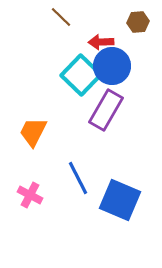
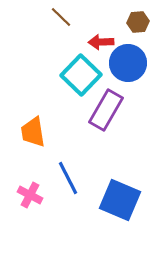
blue circle: moved 16 px right, 3 px up
orange trapezoid: rotated 36 degrees counterclockwise
blue line: moved 10 px left
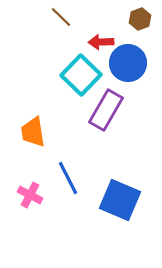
brown hexagon: moved 2 px right, 3 px up; rotated 15 degrees counterclockwise
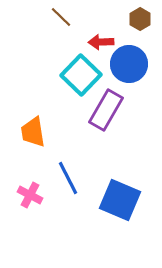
brown hexagon: rotated 10 degrees counterclockwise
blue circle: moved 1 px right, 1 px down
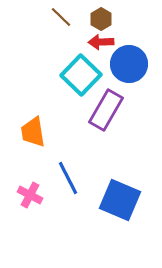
brown hexagon: moved 39 px left
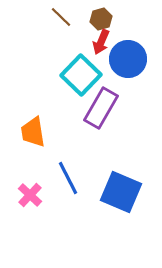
brown hexagon: rotated 15 degrees clockwise
red arrow: rotated 65 degrees counterclockwise
blue circle: moved 1 px left, 5 px up
purple rectangle: moved 5 px left, 2 px up
pink cross: rotated 15 degrees clockwise
blue square: moved 1 px right, 8 px up
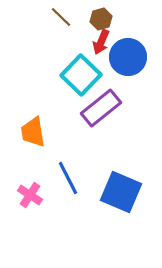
blue circle: moved 2 px up
purple rectangle: rotated 21 degrees clockwise
pink cross: rotated 10 degrees counterclockwise
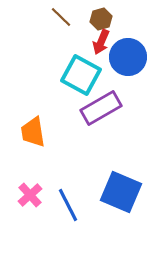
cyan square: rotated 15 degrees counterclockwise
purple rectangle: rotated 9 degrees clockwise
blue line: moved 27 px down
pink cross: rotated 15 degrees clockwise
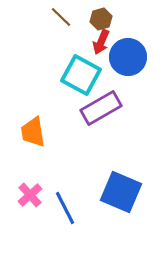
blue line: moved 3 px left, 3 px down
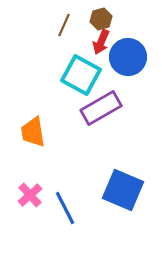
brown line: moved 3 px right, 8 px down; rotated 70 degrees clockwise
blue square: moved 2 px right, 2 px up
